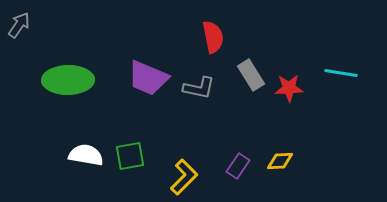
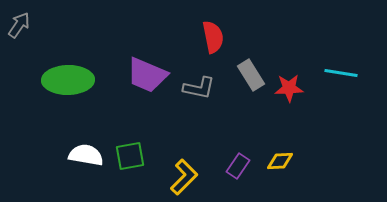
purple trapezoid: moved 1 px left, 3 px up
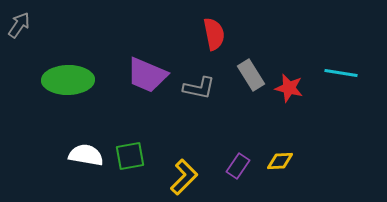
red semicircle: moved 1 px right, 3 px up
red star: rotated 16 degrees clockwise
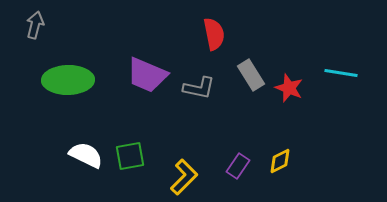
gray arrow: moved 16 px right; rotated 20 degrees counterclockwise
red star: rotated 8 degrees clockwise
white semicircle: rotated 16 degrees clockwise
yellow diamond: rotated 24 degrees counterclockwise
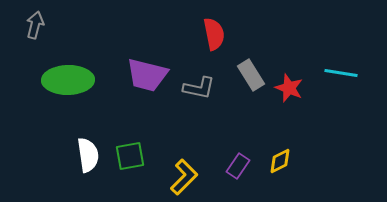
purple trapezoid: rotated 9 degrees counterclockwise
white semicircle: moved 2 px right; rotated 56 degrees clockwise
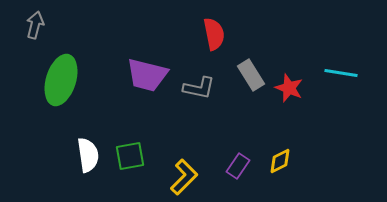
green ellipse: moved 7 px left; rotated 72 degrees counterclockwise
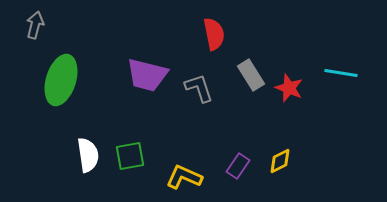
gray L-shape: rotated 120 degrees counterclockwise
yellow L-shape: rotated 111 degrees counterclockwise
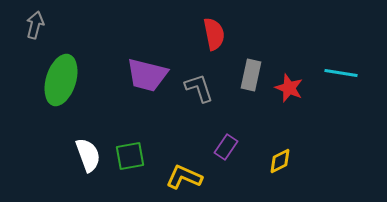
gray rectangle: rotated 44 degrees clockwise
white semicircle: rotated 12 degrees counterclockwise
purple rectangle: moved 12 px left, 19 px up
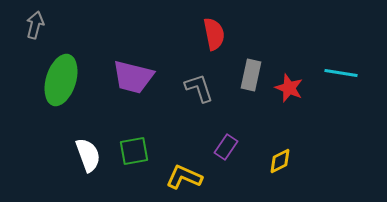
purple trapezoid: moved 14 px left, 2 px down
green square: moved 4 px right, 5 px up
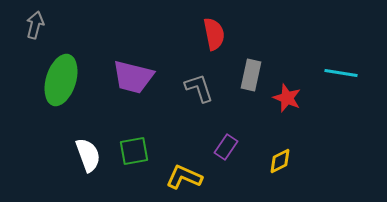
red star: moved 2 px left, 10 px down
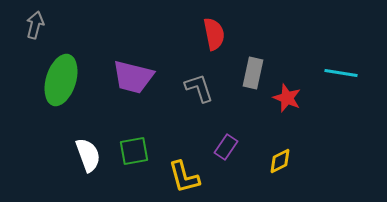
gray rectangle: moved 2 px right, 2 px up
yellow L-shape: rotated 129 degrees counterclockwise
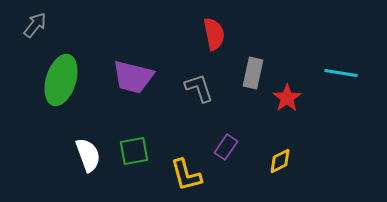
gray arrow: rotated 24 degrees clockwise
red star: rotated 16 degrees clockwise
yellow L-shape: moved 2 px right, 2 px up
